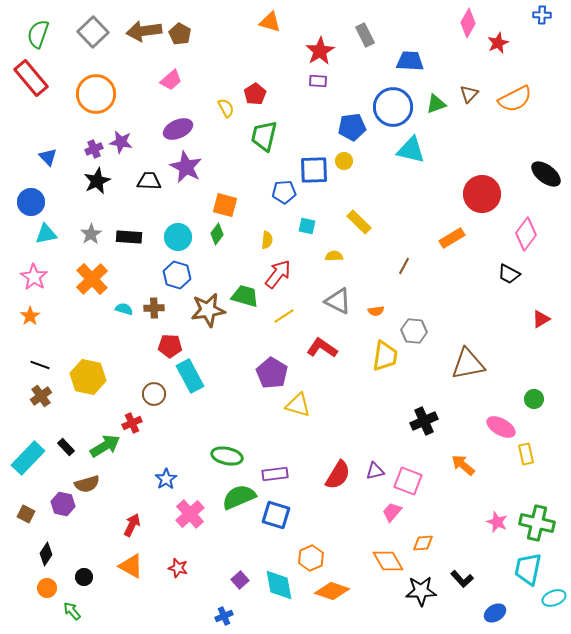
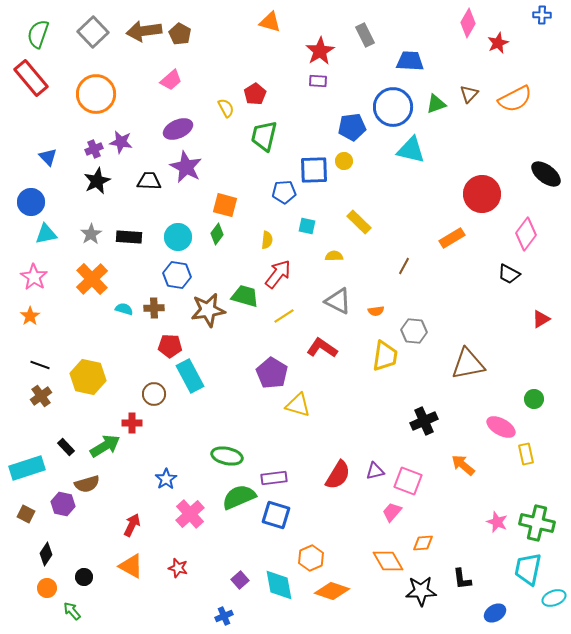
blue hexagon at (177, 275): rotated 8 degrees counterclockwise
red cross at (132, 423): rotated 24 degrees clockwise
cyan rectangle at (28, 458): moved 1 px left, 10 px down; rotated 28 degrees clockwise
purple rectangle at (275, 474): moved 1 px left, 4 px down
black L-shape at (462, 579): rotated 35 degrees clockwise
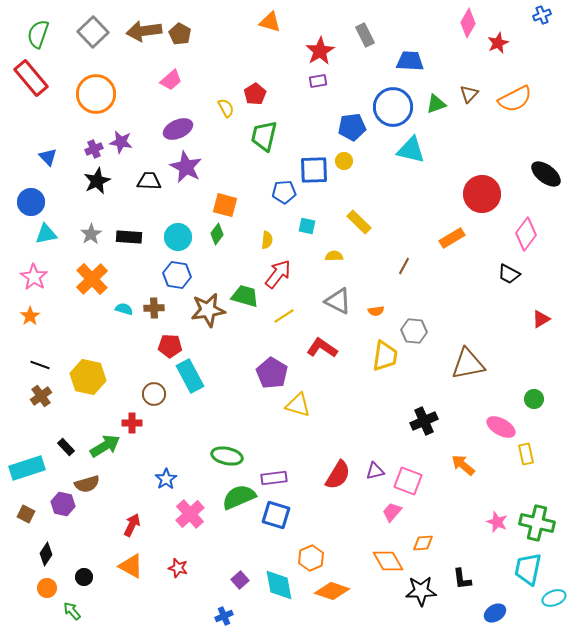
blue cross at (542, 15): rotated 24 degrees counterclockwise
purple rectangle at (318, 81): rotated 12 degrees counterclockwise
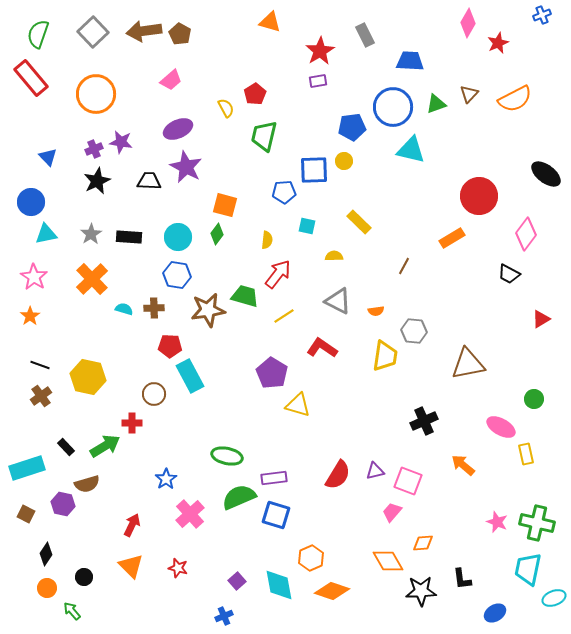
red circle at (482, 194): moved 3 px left, 2 px down
orange triangle at (131, 566): rotated 16 degrees clockwise
purple square at (240, 580): moved 3 px left, 1 px down
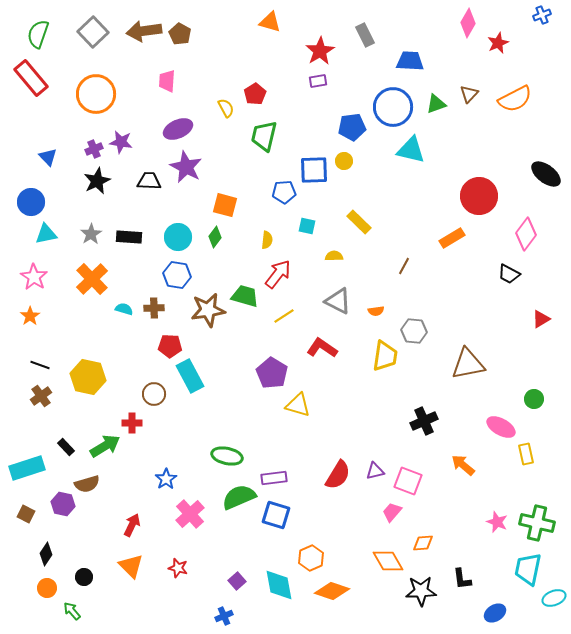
pink trapezoid at (171, 80): moved 4 px left, 1 px down; rotated 135 degrees clockwise
green diamond at (217, 234): moved 2 px left, 3 px down
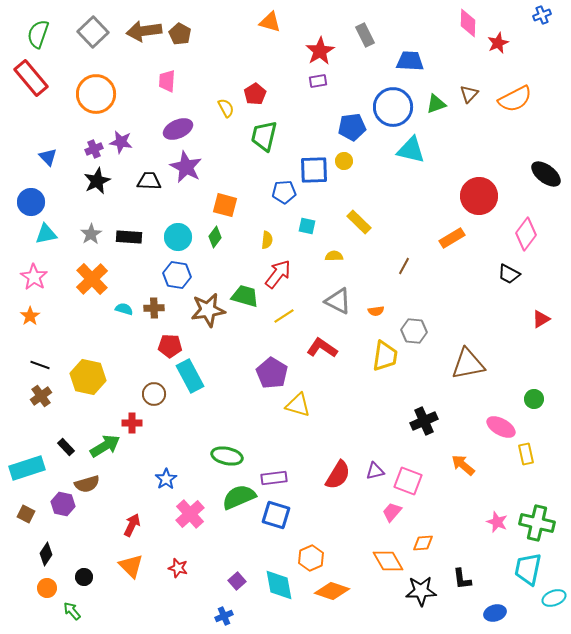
pink diamond at (468, 23): rotated 28 degrees counterclockwise
blue ellipse at (495, 613): rotated 15 degrees clockwise
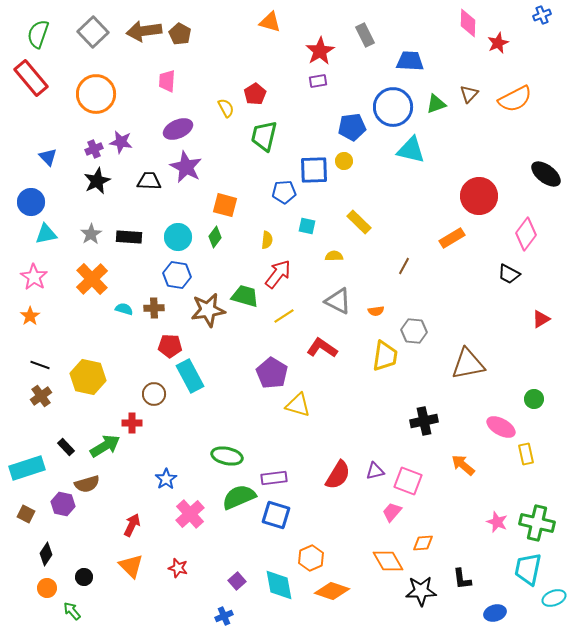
black cross at (424, 421): rotated 12 degrees clockwise
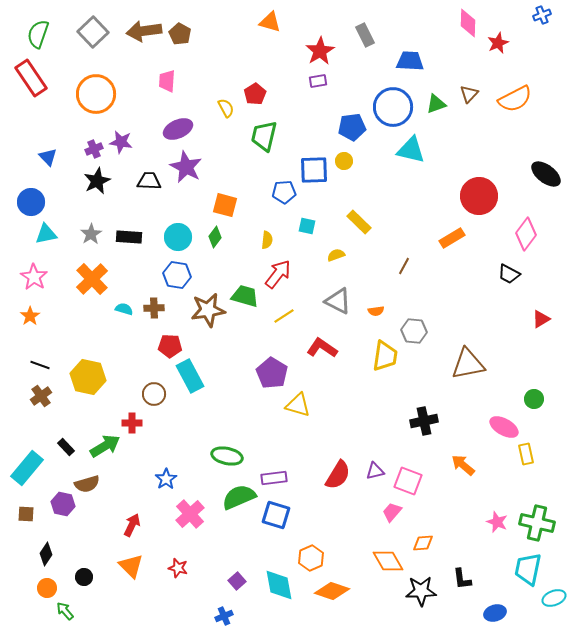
red rectangle at (31, 78): rotated 6 degrees clockwise
yellow semicircle at (334, 256): moved 2 px right, 1 px up; rotated 18 degrees counterclockwise
pink ellipse at (501, 427): moved 3 px right
cyan rectangle at (27, 468): rotated 32 degrees counterclockwise
brown square at (26, 514): rotated 24 degrees counterclockwise
green arrow at (72, 611): moved 7 px left
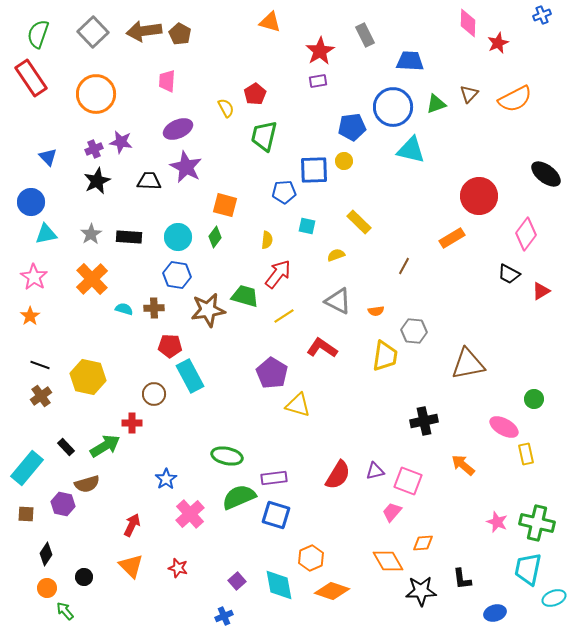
red triangle at (541, 319): moved 28 px up
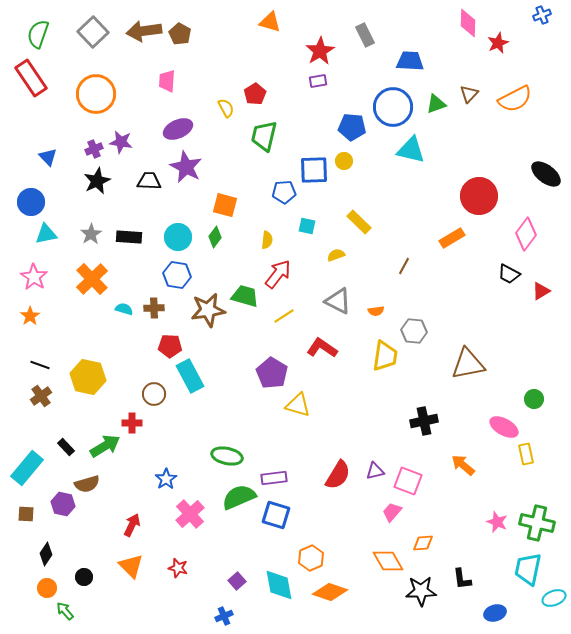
blue pentagon at (352, 127): rotated 12 degrees clockwise
orange diamond at (332, 591): moved 2 px left, 1 px down
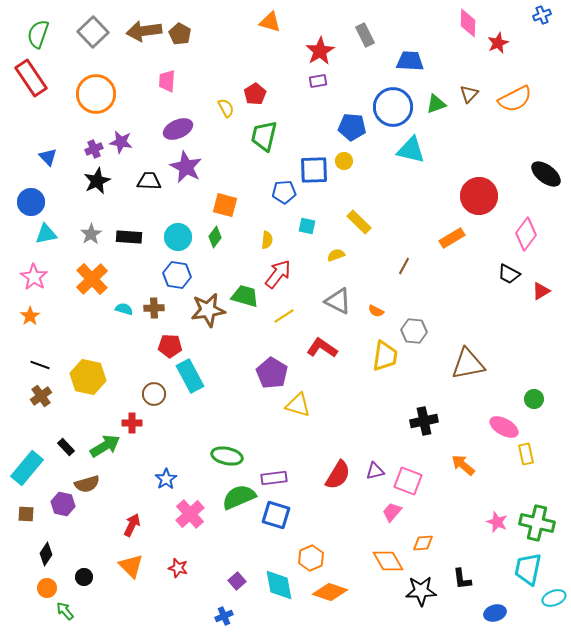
orange semicircle at (376, 311): rotated 35 degrees clockwise
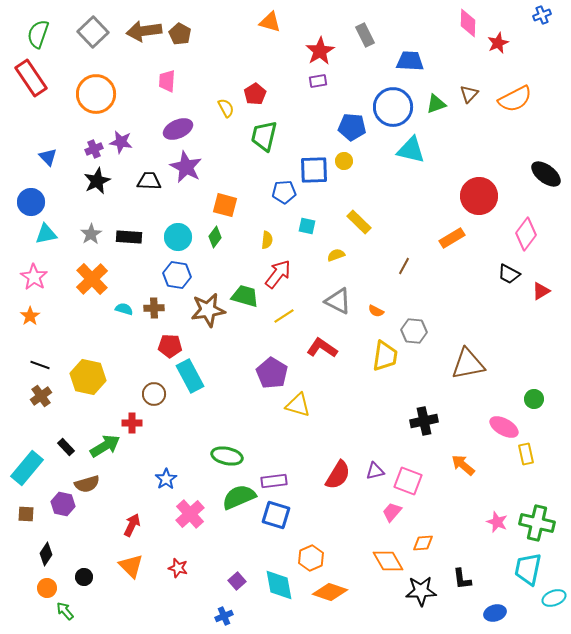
purple rectangle at (274, 478): moved 3 px down
